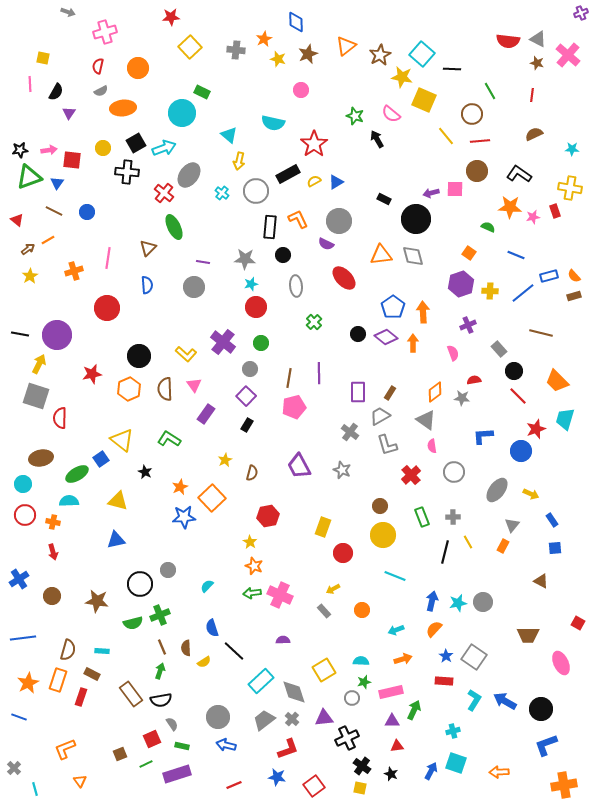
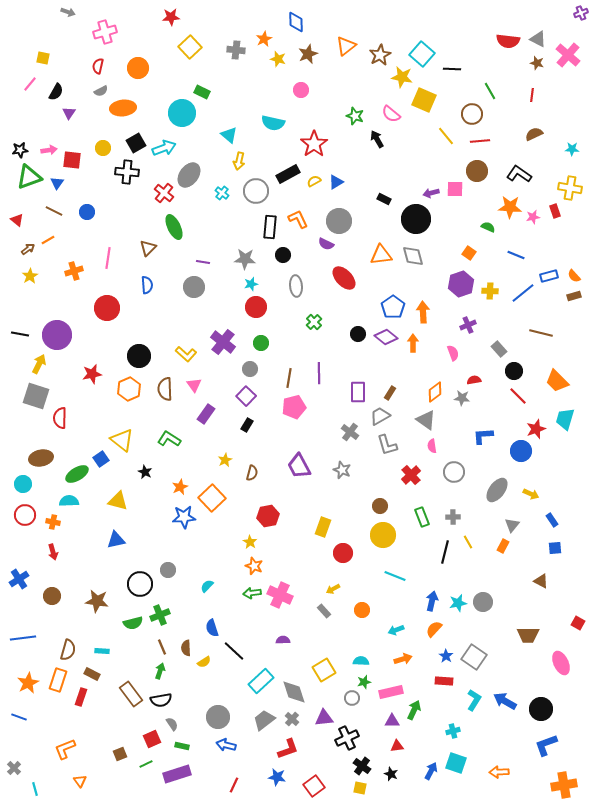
pink line at (30, 84): rotated 42 degrees clockwise
red line at (234, 785): rotated 42 degrees counterclockwise
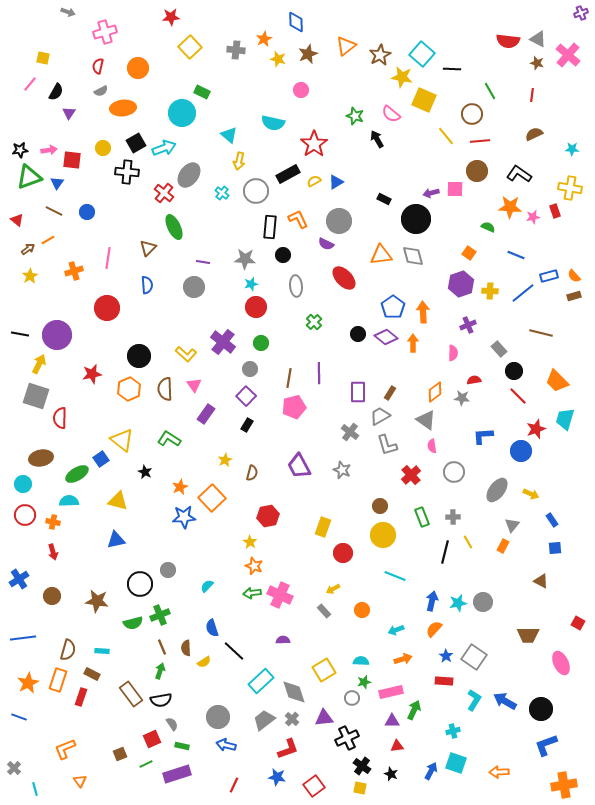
pink semicircle at (453, 353): rotated 21 degrees clockwise
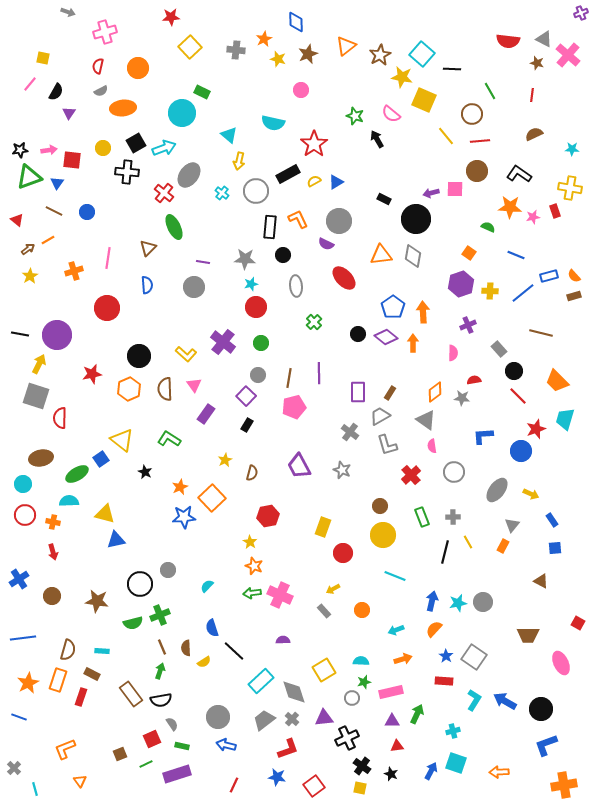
gray triangle at (538, 39): moved 6 px right
gray diamond at (413, 256): rotated 25 degrees clockwise
gray circle at (250, 369): moved 8 px right, 6 px down
yellow triangle at (118, 501): moved 13 px left, 13 px down
green arrow at (414, 710): moved 3 px right, 4 px down
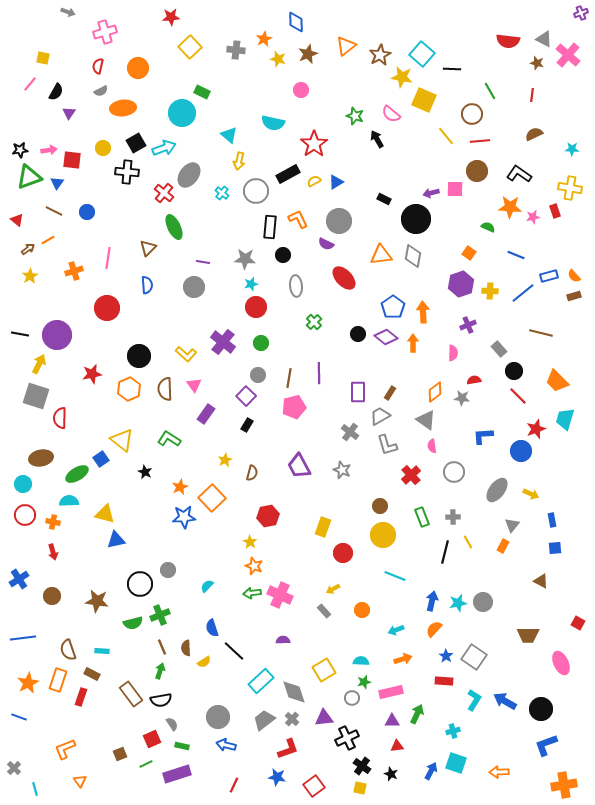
blue rectangle at (552, 520): rotated 24 degrees clockwise
brown semicircle at (68, 650): rotated 145 degrees clockwise
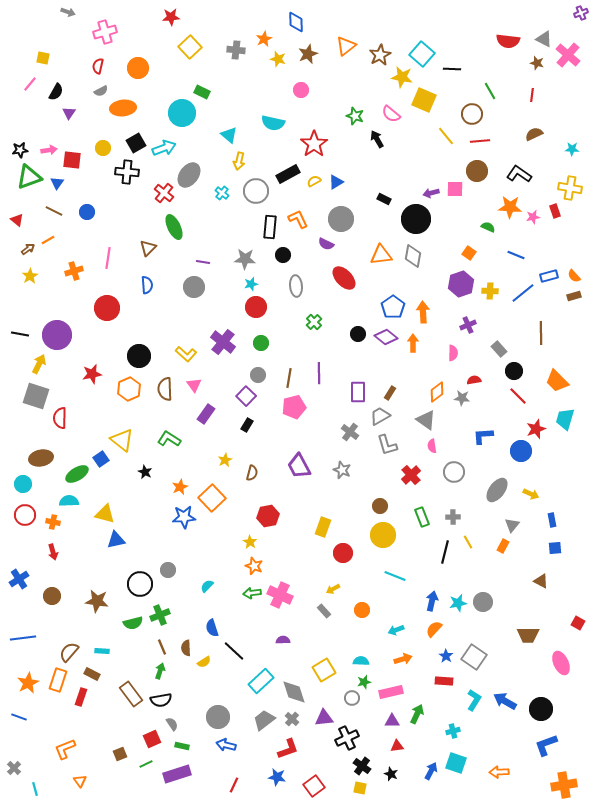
gray circle at (339, 221): moved 2 px right, 2 px up
brown line at (541, 333): rotated 75 degrees clockwise
orange diamond at (435, 392): moved 2 px right
brown semicircle at (68, 650): moved 1 px right, 2 px down; rotated 60 degrees clockwise
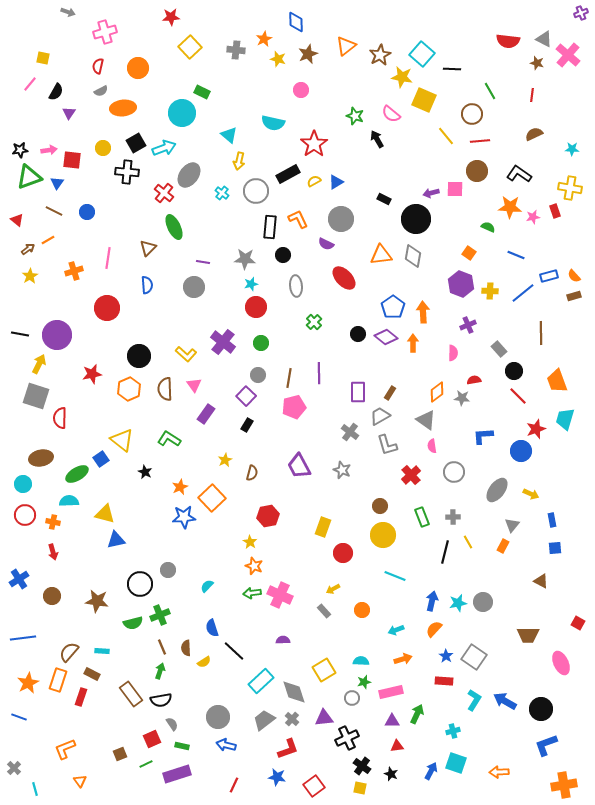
purple hexagon at (461, 284): rotated 20 degrees counterclockwise
orange trapezoid at (557, 381): rotated 25 degrees clockwise
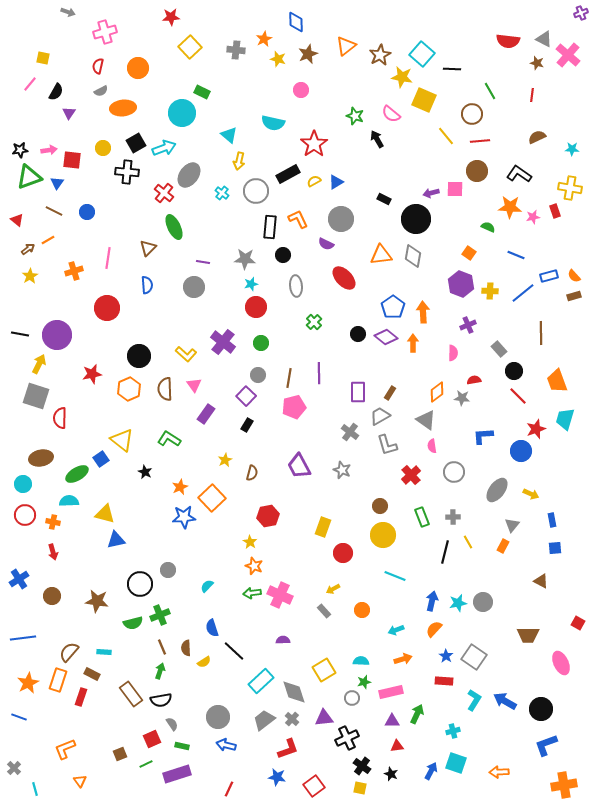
brown semicircle at (534, 134): moved 3 px right, 3 px down
cyan rectangle at (102, 651): moved 2 px right, 1 px down
red line at (234, 785): moved 5 px left, 4 px down
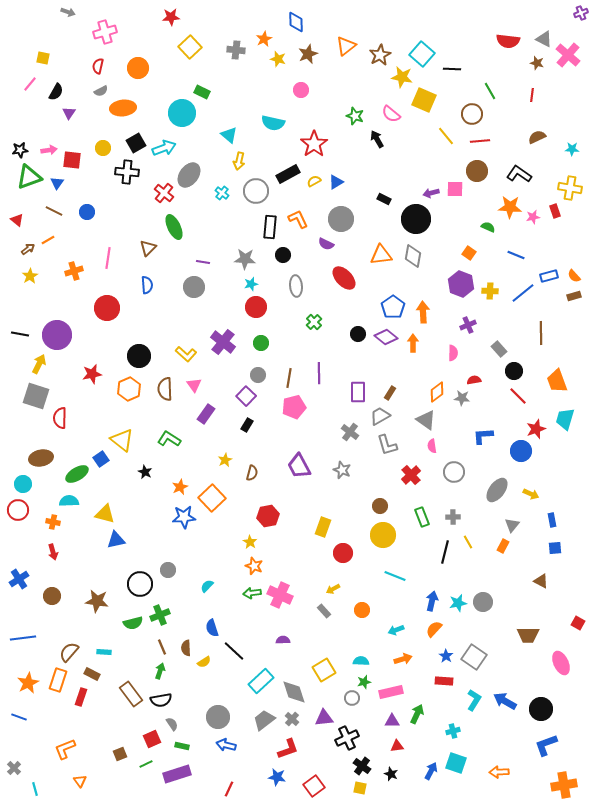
red circle at (25, 515): moved 7 px left, 5 px up
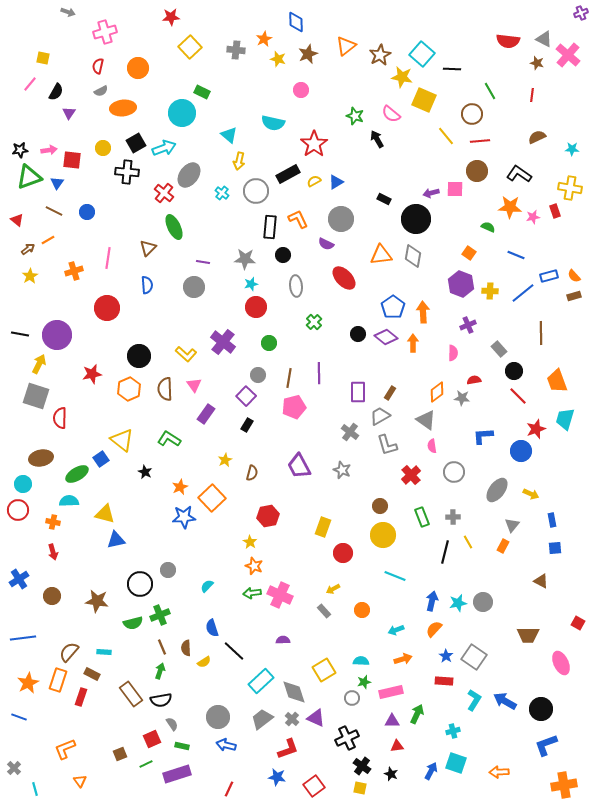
green circle at (261, 343): moved 8 px right
purple triangle at (324, 718): moved 8 px left; rotated 30 degrees clockwise
gray trapezoid at (264, 720): moved 2 px left, 1 px up
